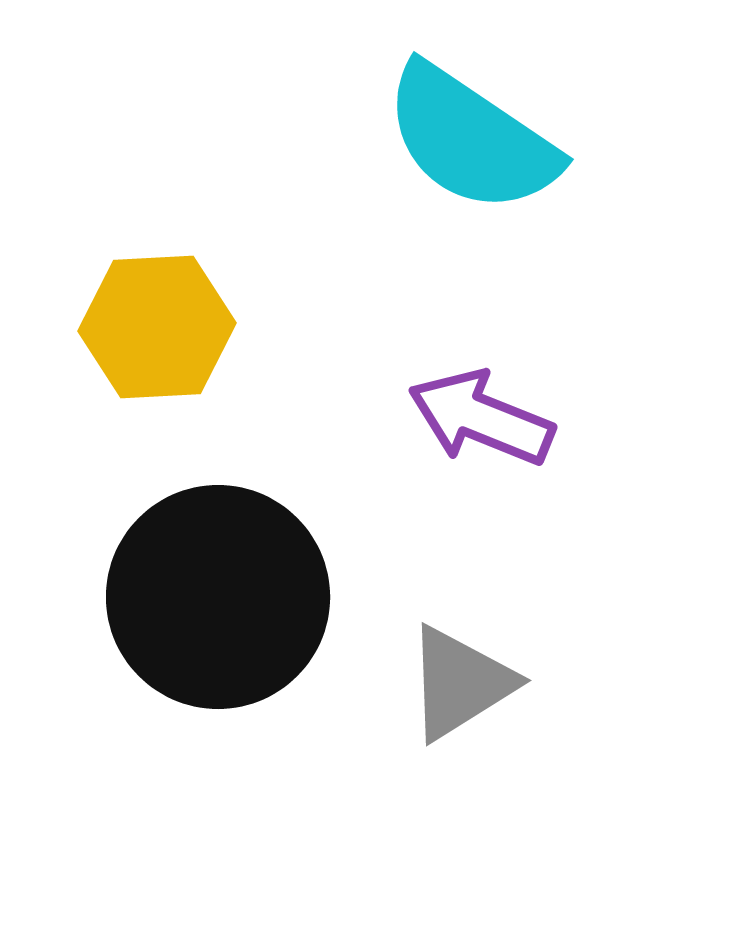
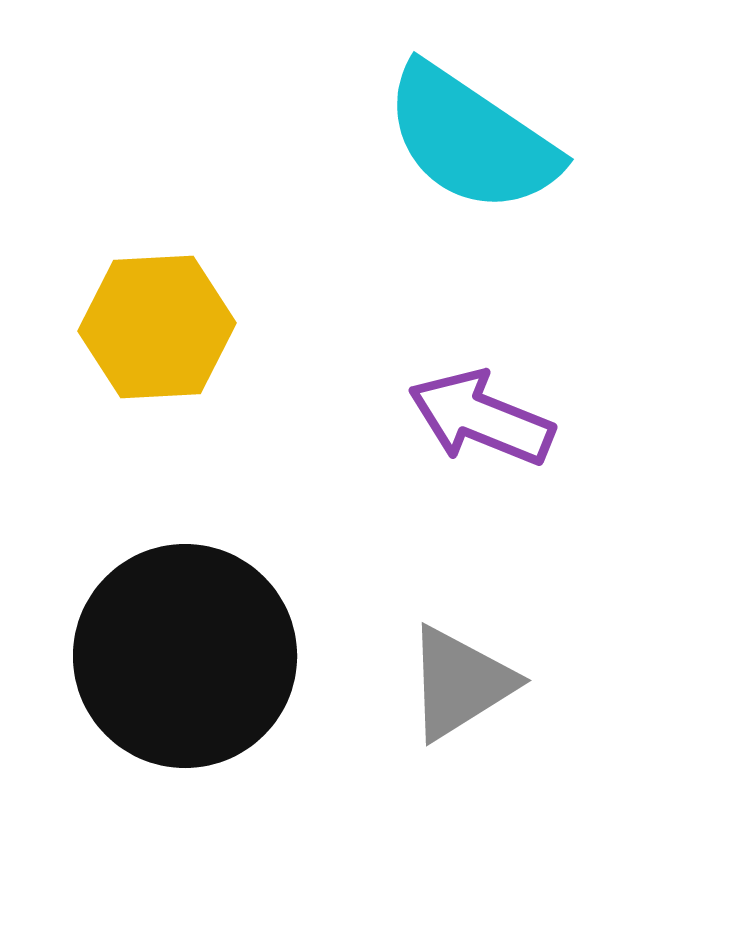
black circle: moved 33 px left, 59 px down
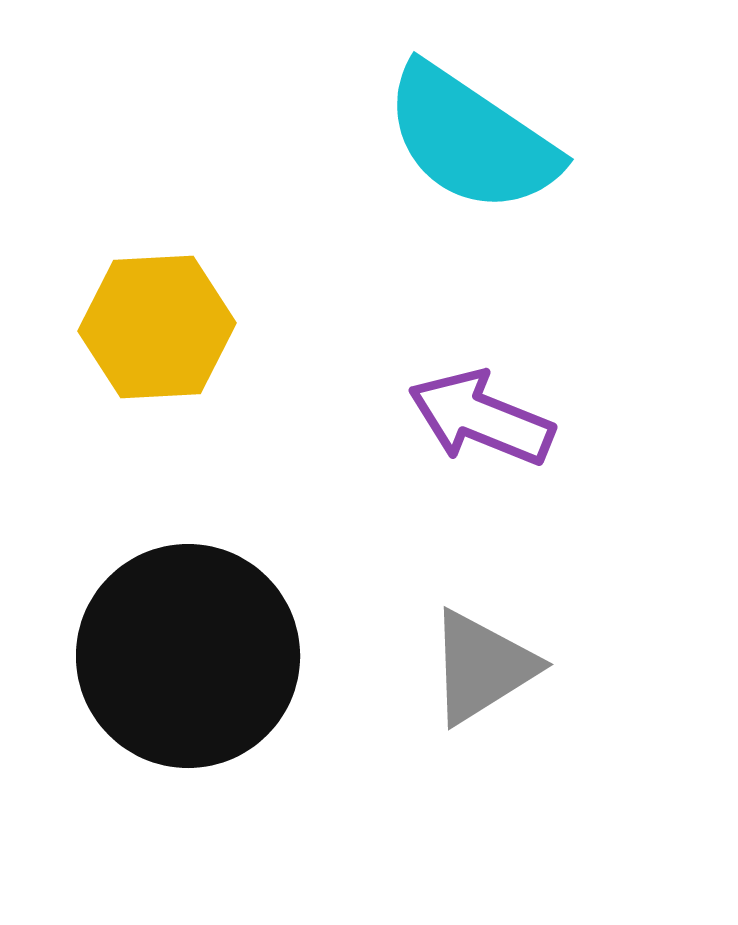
black circle: moved 3 px right
gray triangle: moved 22 px right, 16 px up
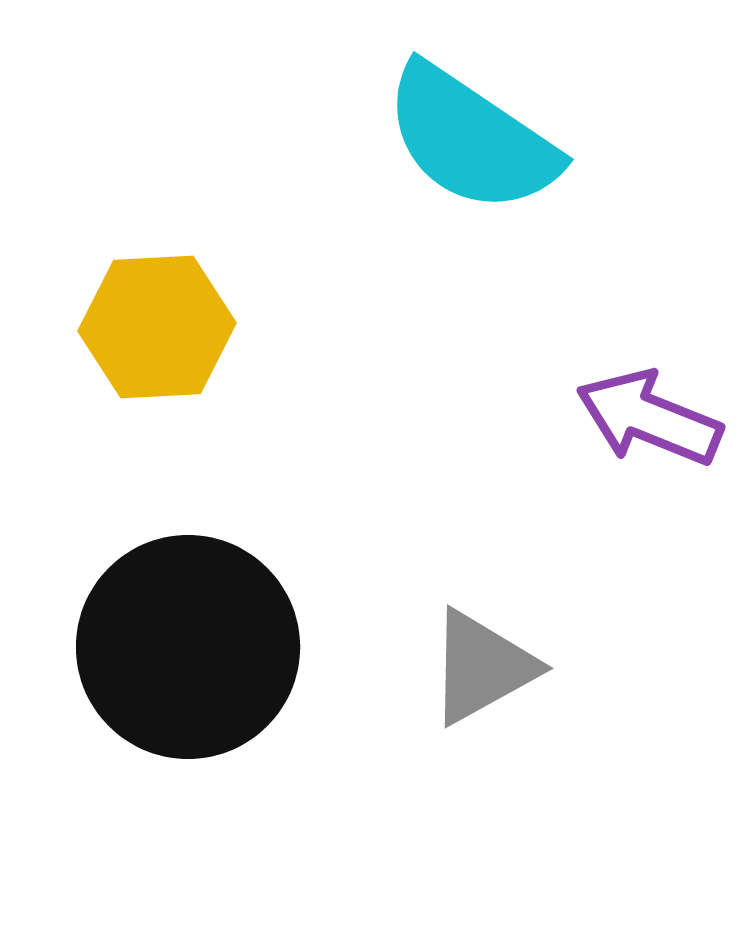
purple arrow: moved 168 px right
black circle: moved 9 px up
gray triangle: rotated 3 degrees clockwise
